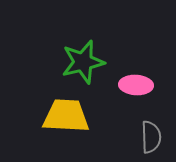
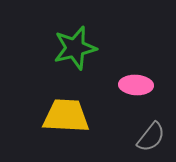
green star: moved 8 px left, 14 px up
gray semicircle: rotated 40 degrees clockwise
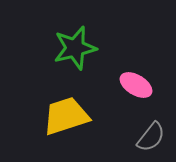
pink ellipse: rotated 28 degrees clockwise
yellow trapezoid: rotated 21 degrees counterclockwise
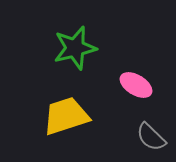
gray semicircle: rotated 96 degrees clockwise
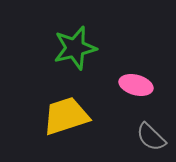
pink ellipse: rotated 16 degrees counterclockwise
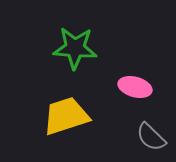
green star: rotated 18 degrees clockwise
pink ellipse: moved 1 px left, 2 px down
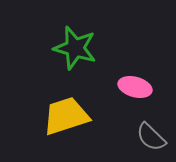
green star: rotated 12 degrees clockwise
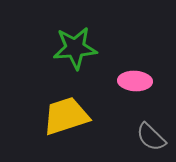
green star: rotated 21 degrees counterclockwise
pink ellipse: moved 6 px up; rotated 12 degrees counterclockwise
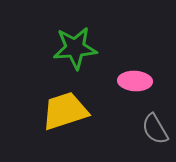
yellow trapezoid: moved 1 px left, 5 px up
gray semicircle: moved 4 px right, 8 px up; rotated 16 degrees clockwise
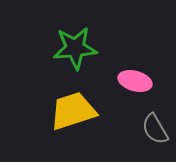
pink ellipse: rotated 12 degrees clockwise
yellow trapezoid: moved 8 px right
